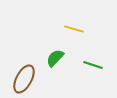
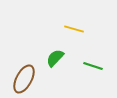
green line: moved 1 px down
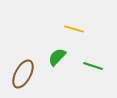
green semicircle: moved 2 px right, 1 px up
brown ellipse: moved 1 px left, 5 px up
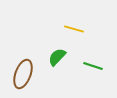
brown ellipse: rotated 8 degrees counterclockwise
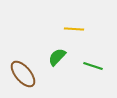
yellow line: rotated 12 degrees counterclockwise
brown ellipse: rotated 60 degrees counterclockwise
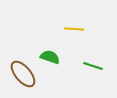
green semicircle: moved 7 px left; rotated 66 degrees clockwise
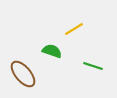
yellow line: rotated 36 degrees counterclockwise
green semicircle: moved 2 px right, 6 px up
